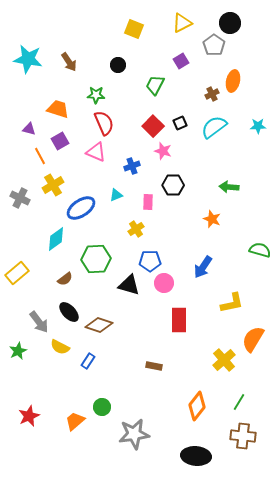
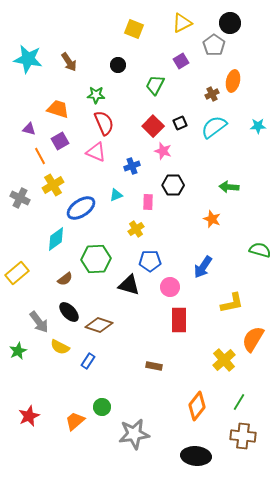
pink circle at (164, 283): moved 6 px right, 4 px down
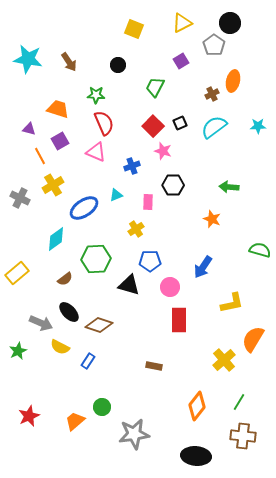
green trapezoid at (155, 85): moved 2 px down
blue ellipse at (81, 208): moved 3 px right
gray arrow at (39, 322): moved 2 px right, 1 px down; rotated 30 degrees counterclockwise
